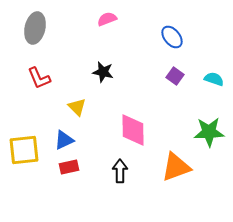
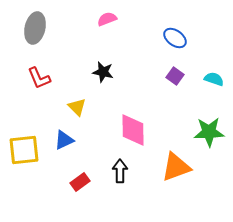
blue ellipse: moved 3 px right, 1 px down; rotated 15 degrees counterclockwise
red rectangle: moved 11 px right, 15 px down; rotated 24 degrees counterclockwise
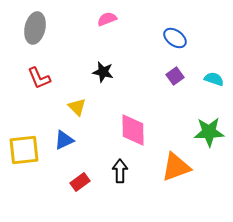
purple square: rotated 18 degrees clockwise
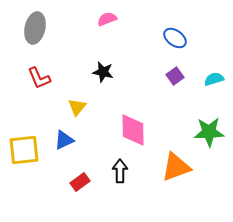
cyan semicircle: rotated 36 degrees counterclockwise
yellow triangle: rotated 24 degrees clockwise
